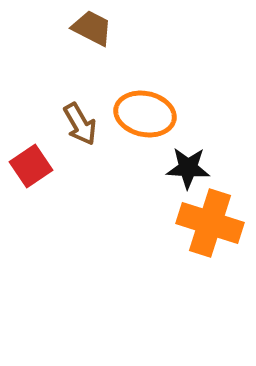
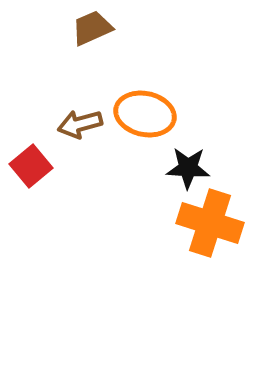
brown trapezoid: rotated 51 degrees counterclockwise
brown arrow: rotated 105 degrees clockwise
red square: rotated 6 degrees counterclockwise
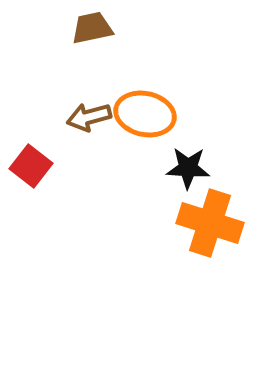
brown trapezoid: rotated 12 degrees clockwise
brown arrow: moved 9 px right, 7 px up
red square: rotated 12 degrees counterclockwise
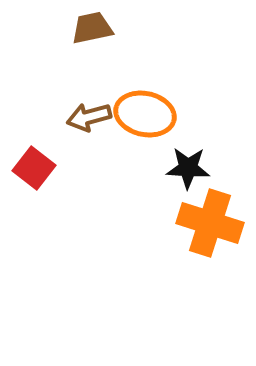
red square: moved 3 px right, 2 px down
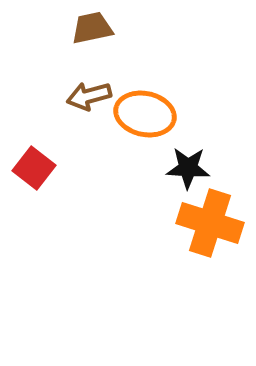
brown arrow: moved 21 px up
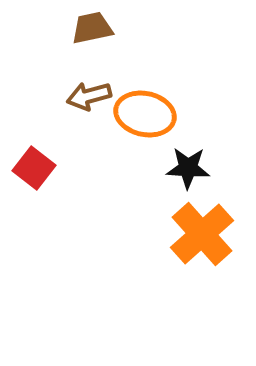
orange cross: moved 8 px left, 11 px down; rotated 30 degrees clockwise
